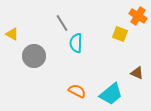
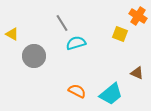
cyan semicircle: rotated 72 degrees clockwise
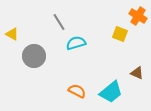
gray line: moved 3 px left, 1 px up
cyan trapezoid: moved 2 px up
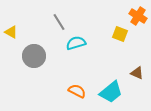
yellow triangle: moved 1 px left, 2 px up
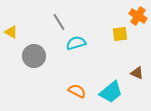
yellow square: rotated 28 degrees counterclockwise
